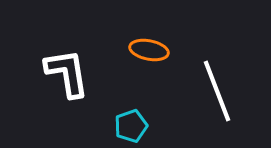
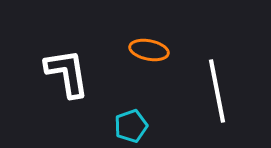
white line: rotated 10 degrees clockwise
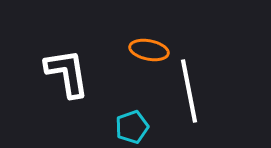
white line: moved 28 px left
cyan pentagon: moved 1 px right, 1 px down
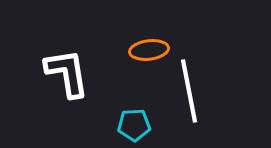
orange ellipse: rotated 18 degrees counterclockwise
cyan pentagon: moved 2 px right, 2 px up; rotated 16 degrees clockwise
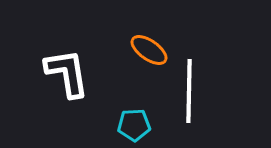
orange ellipse: rotated 42 degrees clockwise
white line: rotated 12 degrees clockwise
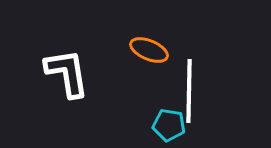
orange ellipse: rotated 12 degrees counterclockwise
cyan pentagon: moved 35 px right; rotated 12 degrees clockwise
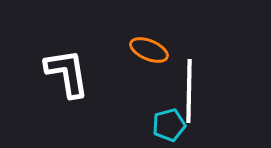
cyan pentagon: rotated 24 degrees counterclockwise
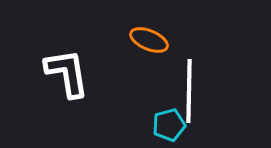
orange ellipse: moved 10 px up
